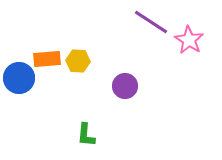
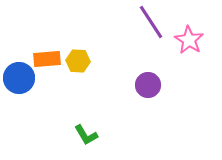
purple line: rotated 24 degrees clockwise
purple circle: moved 23 px right, 1 px up
green L-shape: rotated 35 degrees counterclockwise
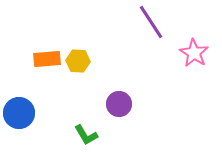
pink star: moved 5 px right, 13 px down
blue circle: moved 35 px down
purple circle: moved 29 px left, 19 px down
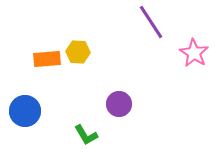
yellow hexagon: moved 9 px up
blue circle: moved 6 px right, 2 px up
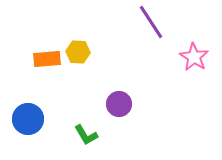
pink star: moved 4 px down
blue circle: moved 3 px right, 8 px down
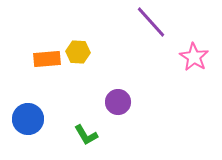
purple line: rotated 9 degrees counterclockwise
purple circle: moved 1 px left, 2 px up
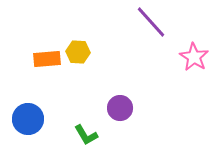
purple circle: moved 2 px right, 6 px down
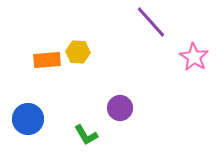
orange rectangle: moved 1 px down
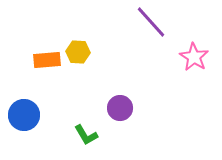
blue circle: moved 4 px left, 4 px up
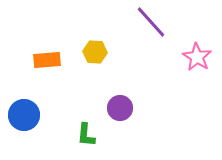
yellow hexagon: moved 17 px right
pink star: moved 3 px right
green L-shape: rotated 35 degrees clockwise
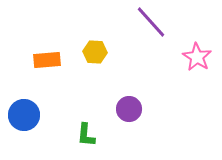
purple circle: moved 9 px right, 1 px down
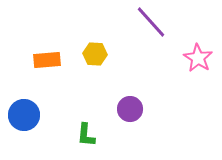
yellow hexagon: moved 2 px down
pink star: moved 1 px right, 1 px down
purple circle: moved 1 px right
